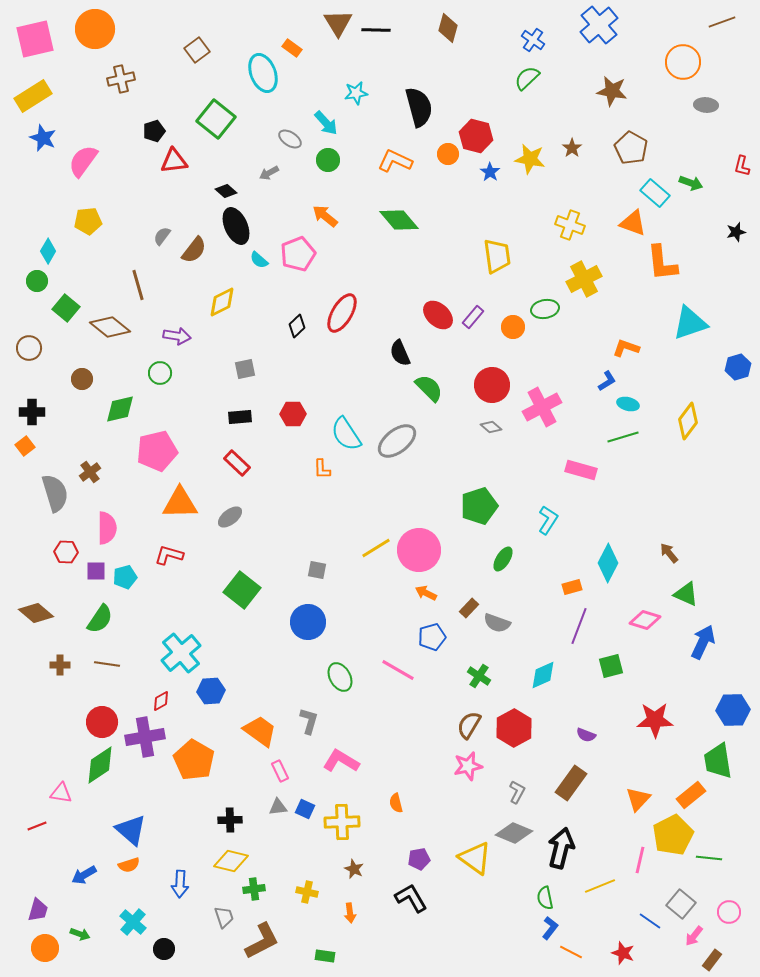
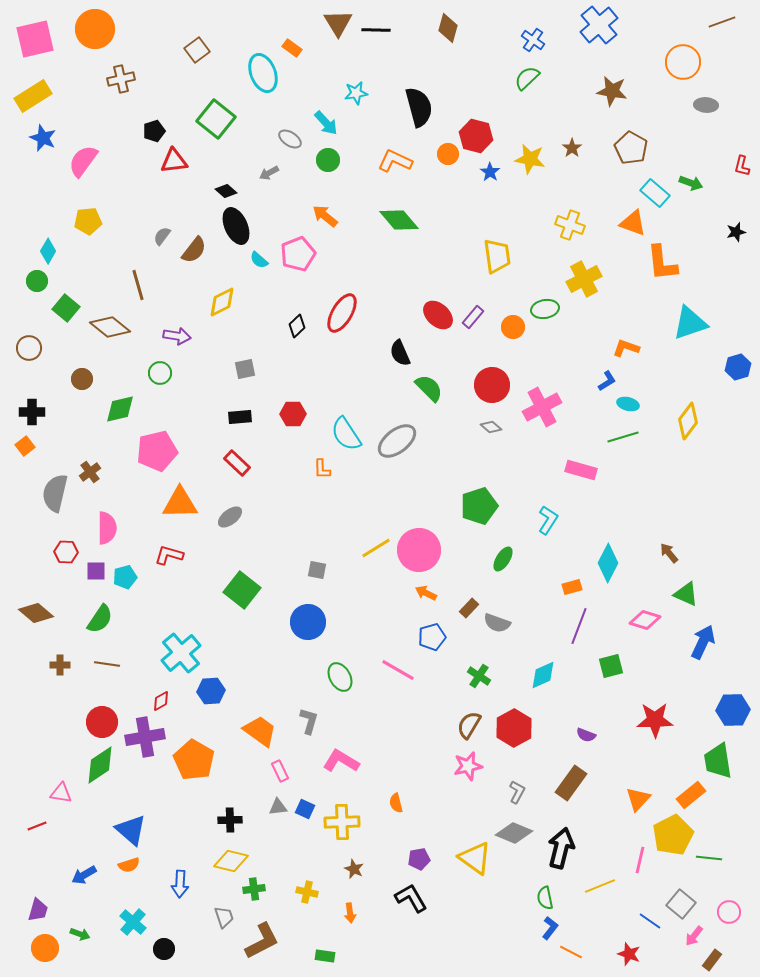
gray semicircle at (55, 493): rotated 150 degrees counterclockwise
red star at (623, 953): moved 6 px right, 1 px down
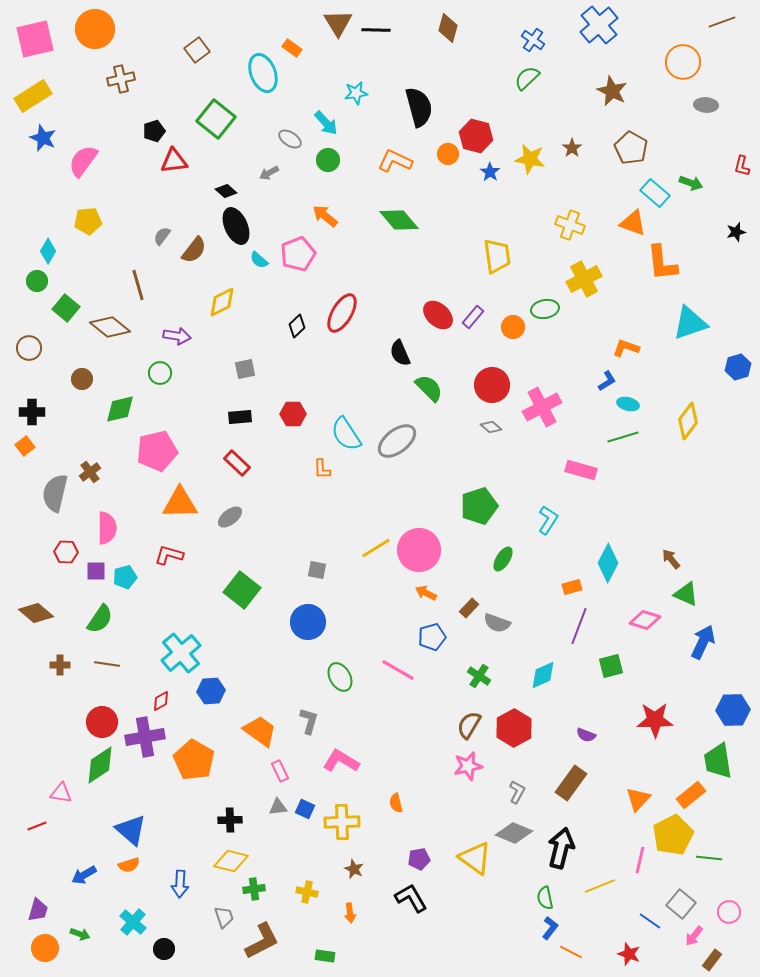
brown star at (612, 91): rotated 16 degrees clockwise
brown arrow at (669, 553): moved 2 px right, 6 px down
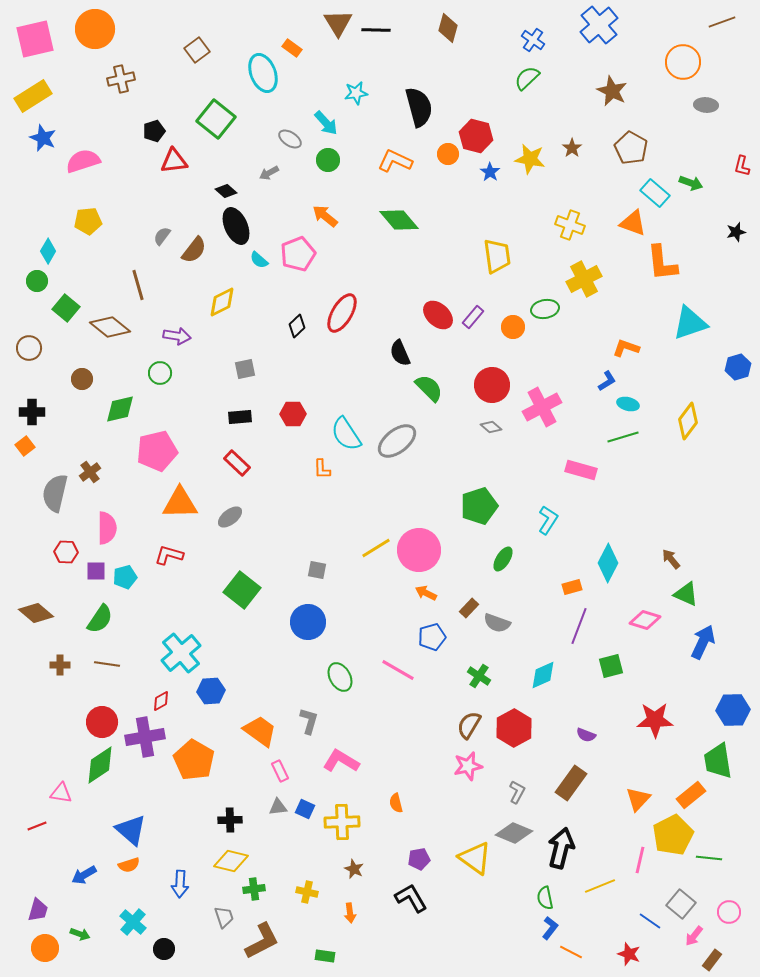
pink semicircle at (83, 161): rotated 36 degrees clockwise
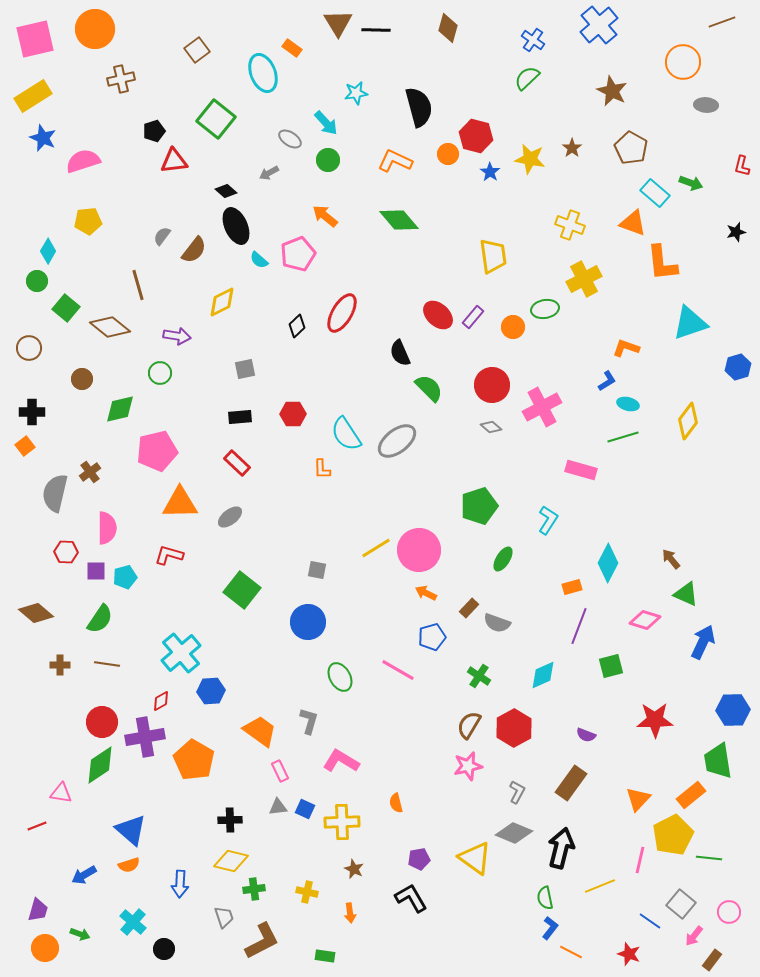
yellow trapezoid at (497, 256): moved 4 px left
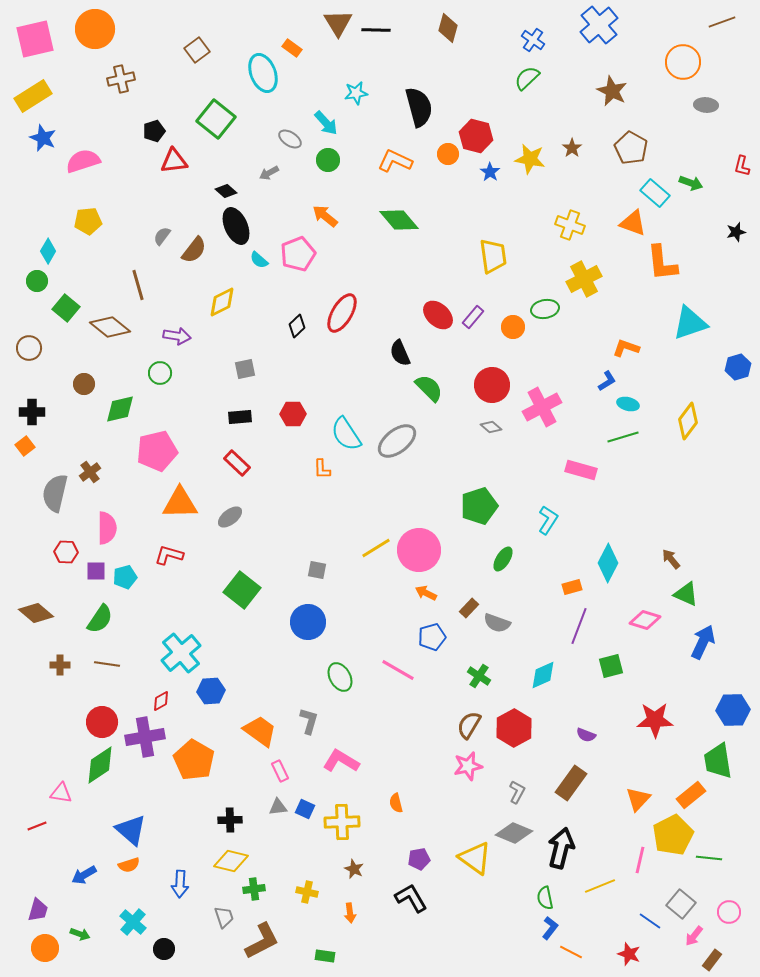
brown circle at (82, 379): moved 2 px right, 5 px down
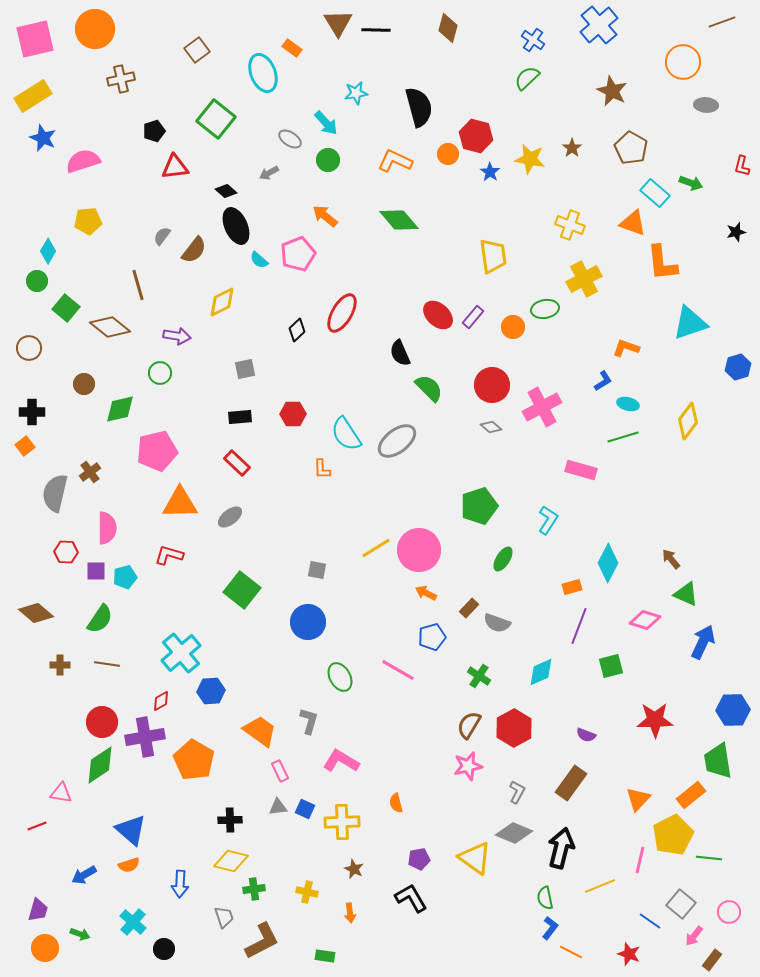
red triangle at (174, 161): moved 1 px right, 6 px down
black diamond at (297, 326): moved 4 px down
blue L-shape at (607, 381): moved 4 px left
cyan diamond at (543, 675): moved 2 px left, 3 px up
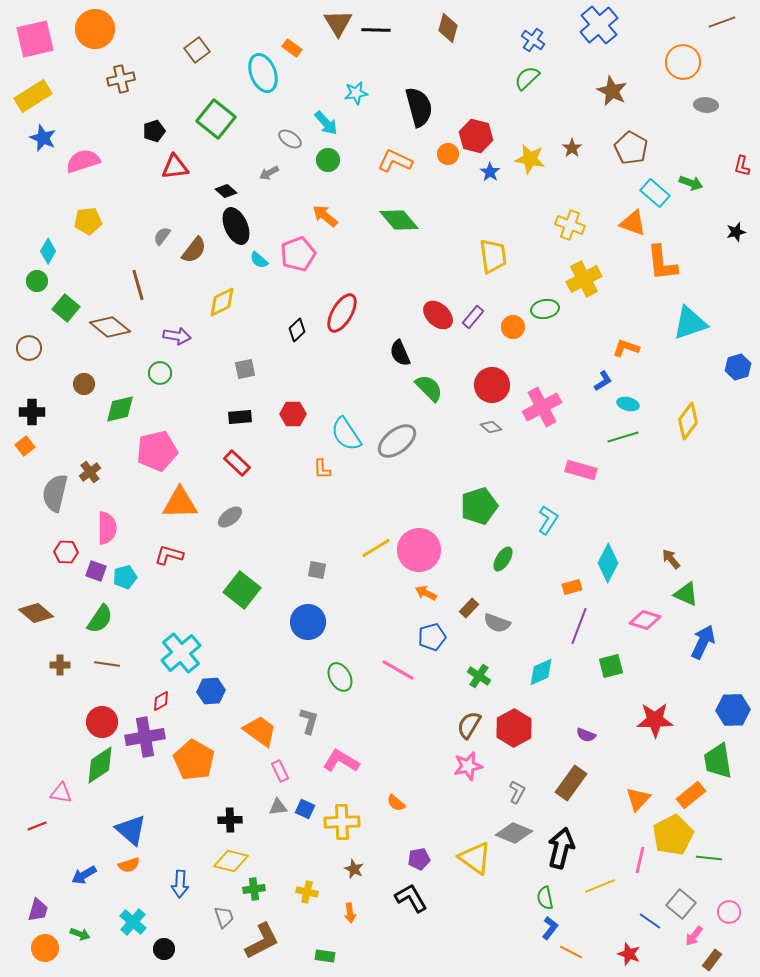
purple square at (96, 571): rotated 20 degrees clockwise
orange semicircle at (396, 803): rotated 36 degrees counterclockwise
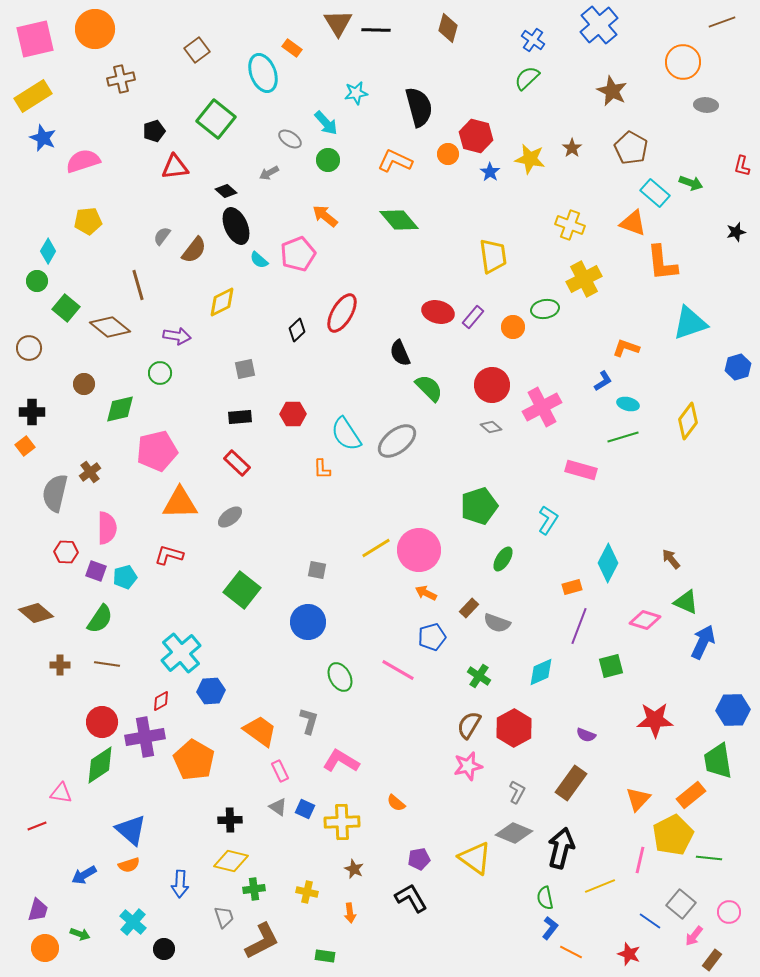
red ellipse at (438, 315): moved 3 px up; rotated 28 degrees counterclockwise
green triangle at (686, 594): moved 8 px down
gray triangle at (278, 807): rotated 42 degrees clockwise
